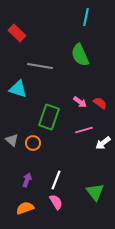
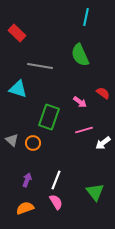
red semicircle: moved 3 px right, 10 px up
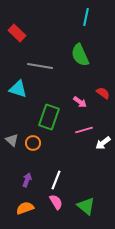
green triangle: moved 9 px left, 14 px down; rotated 12 degrees counterclockwise
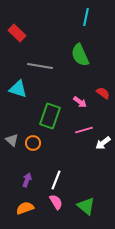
green rectangle: moved 1 px right, 1 px up
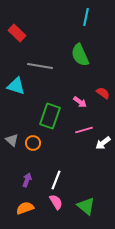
cyan triangle: moved 2 px left, 3 px up
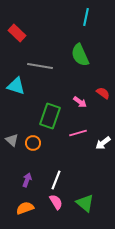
pink line: moved 6 px left, 3 px down
green triangle: moved 1 px left, 3 px up
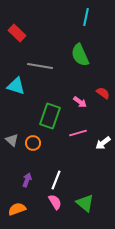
pink semicircle: moved 1 px left
orange semicircle: moved 8 px left, 1 px down
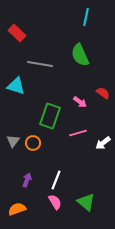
gray line: moved 2 px up
gray triangle: moved 1 px right, 1 px down; rotated 24 degrees clockwise
green triangle: moved 1 px right, 1 px up
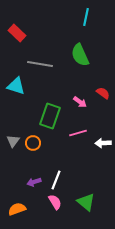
white arrow: rotated 35 degrees clockwise
purple arrow: moved 7 px right, 2 px down; rotated 128 degrees counterclockwise
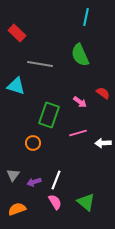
green rectangle: moved 1 px left, 1 px up
gray triangle: moved 34 px down
